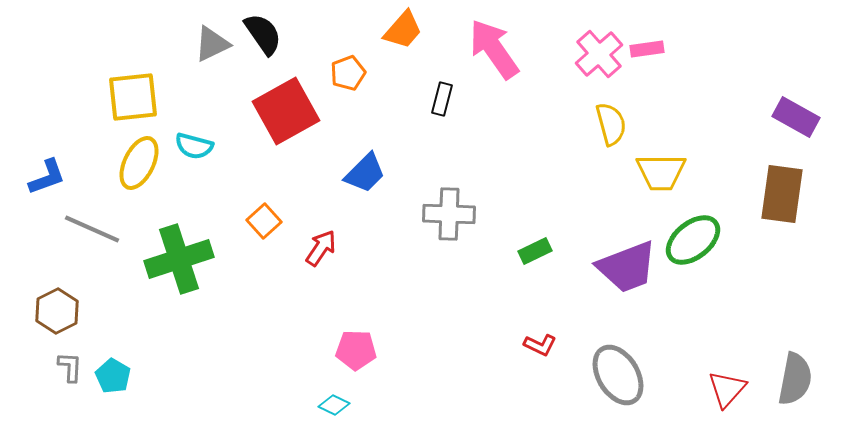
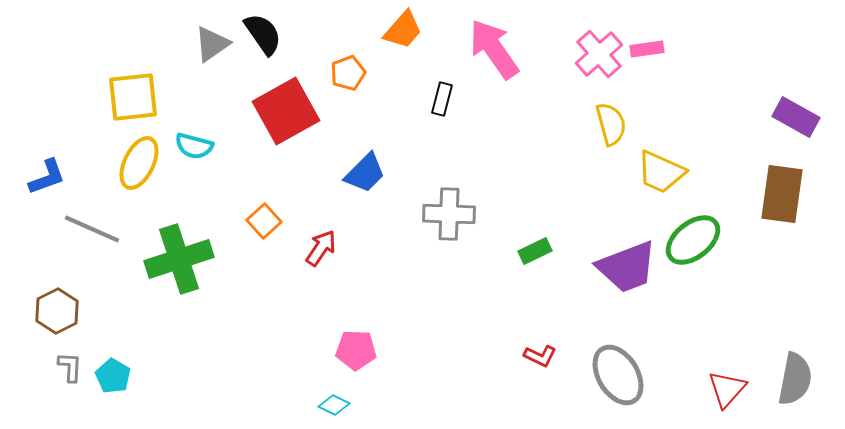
gray triangle: rotated 9 degrees counterclockwise
yellow trapezoid: rotated 24 degrees clockwise
red L-shape: moved 11 px down
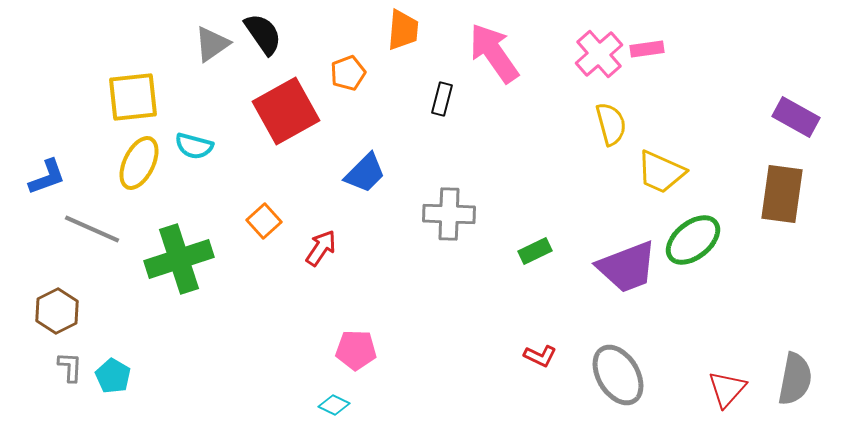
orange trapezoid: rotated 36 degrees counterclockwise
pink arrow: moved 4 px down
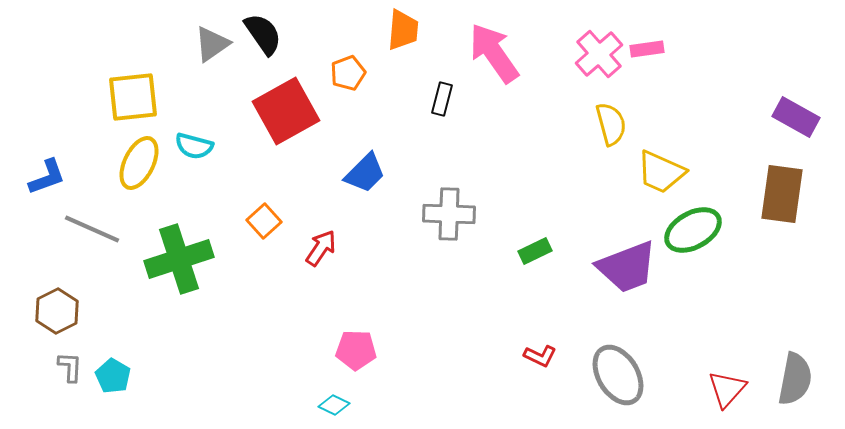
green ellipse: moved 10 px up; rotated 10 degrees clockwise
